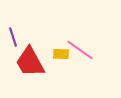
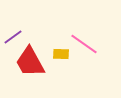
purple line: rotated 72 degrees clockwise
pink line: moved 4 px right, 6 px up
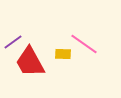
purple line: moved 5 px down
yellow rectangle: moved 2 px right
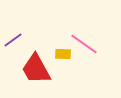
purple line: moved 2 px up
red trapezoid: moved 6 px right, 7 px down
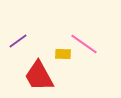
purple line: moved 5 px right, 1 px down
red trapezoid: moved 3 px right, 7 px down
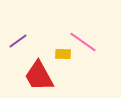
pink line: moved 1 px left, 2 px up
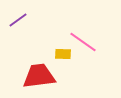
purple line: moved 21 px up
red trapezoid: rotated 112 degrees clockwise
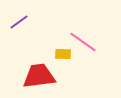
purple line: moved 1 px right, 2 px down
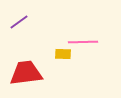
pink line: rotated 36 degrees counterclockwise
red trapezoid: moved 13 px left, 3 px up
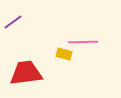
purple line: moved 6 px left
yellow rectangle: moved 1 px right; rotated 14 degrees clockwise
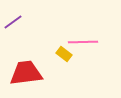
yellow rectangle: rotated 21 degrees clockwise
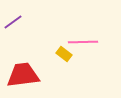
red trapezoid: moved 3 px left, 2 px down
